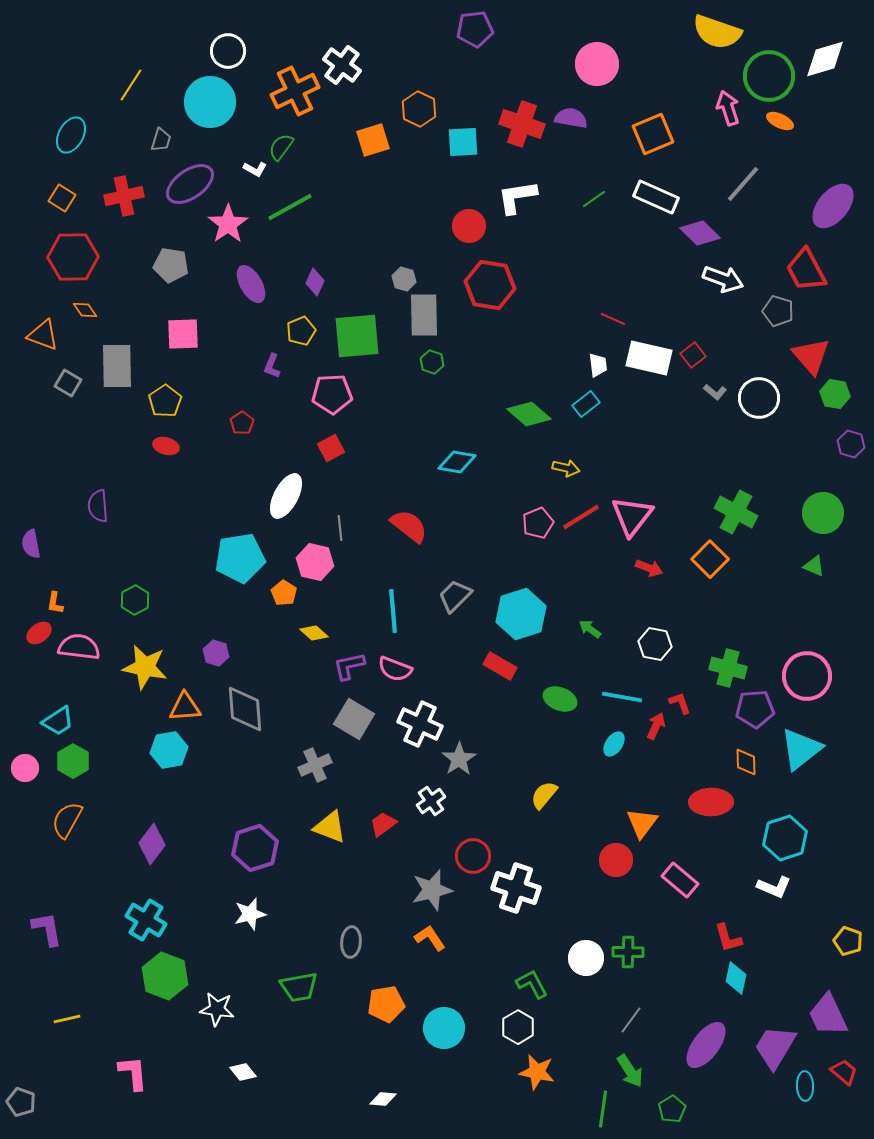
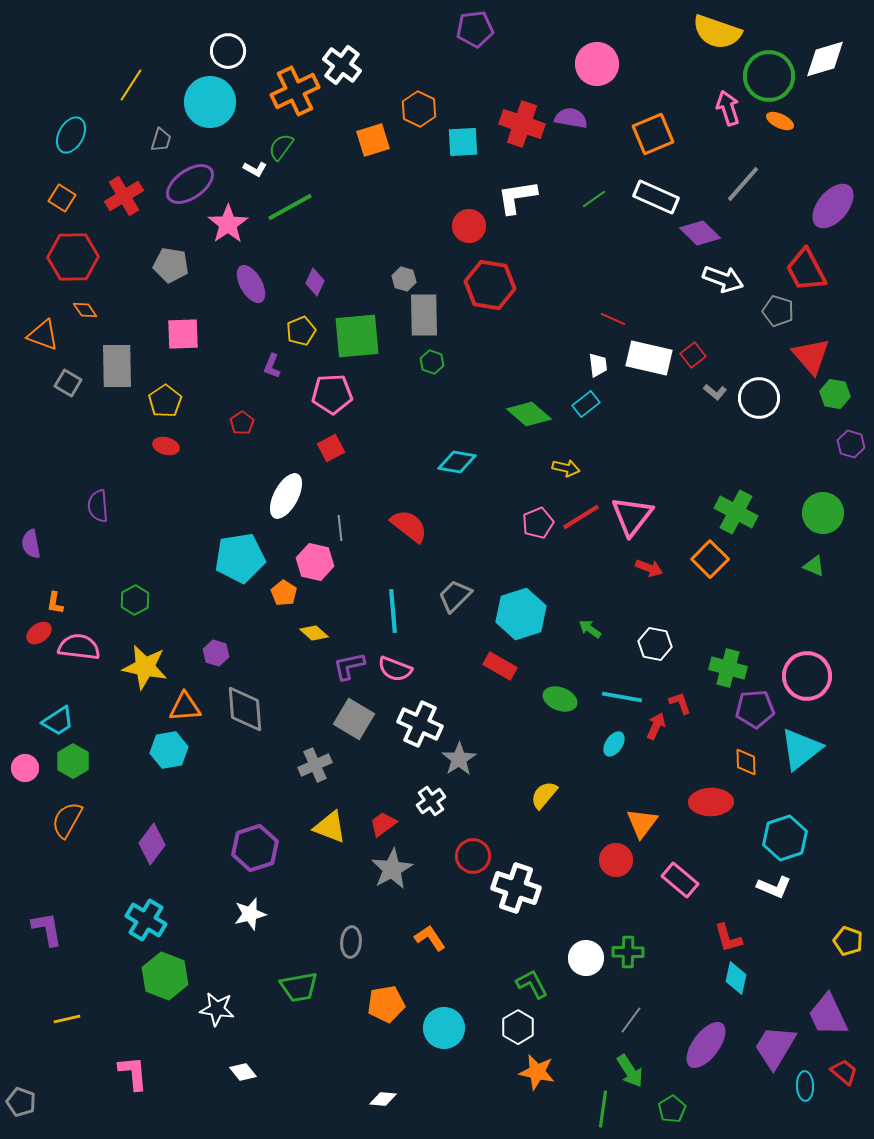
red cross at (124, 196): rotated 18 degrees counterclockwise
gray star at (432, 890): moved 40 px left, 21 px up; rotated 15 degrees counterclockwise
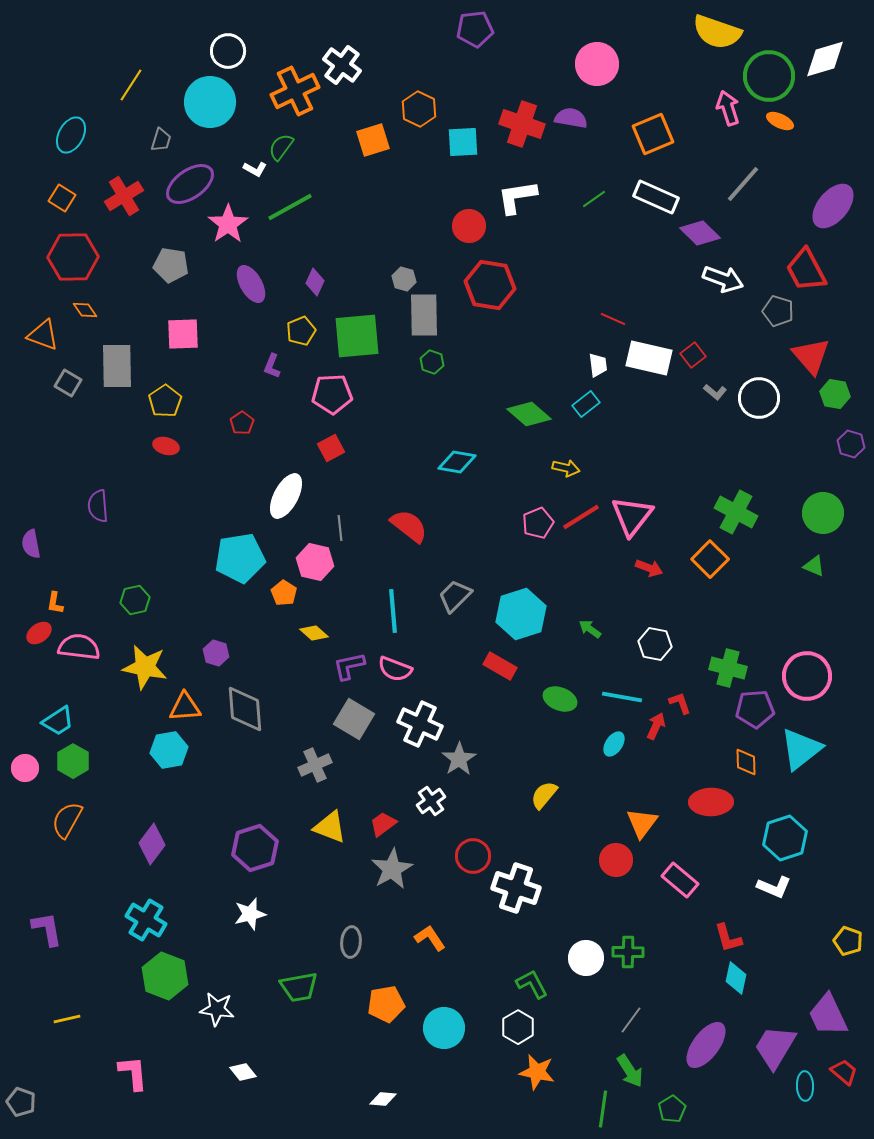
green hexagon at (135, 600): rotated 16 degrees clockwise
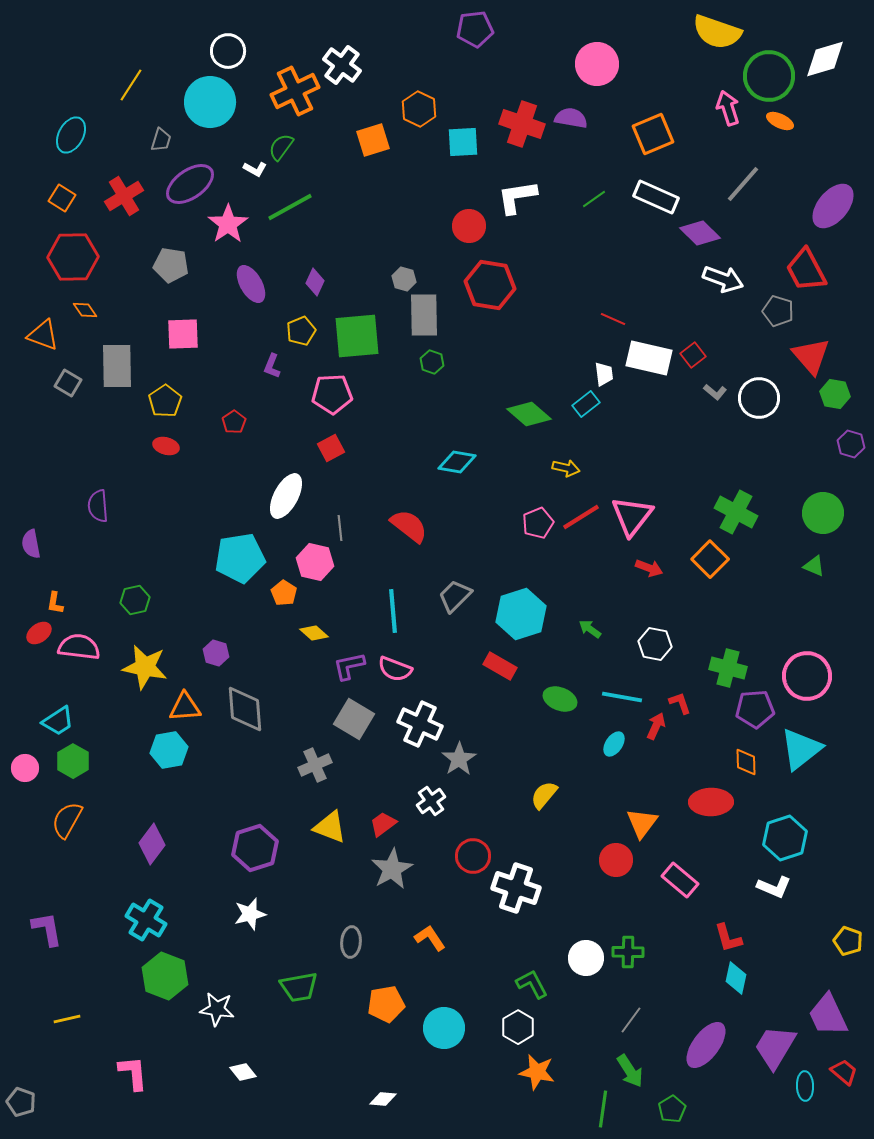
white trapezoid at (598, 365): moved 6 px right, 9 px down
red pentagon at (242, 423): moved 8 px left, 1 px up
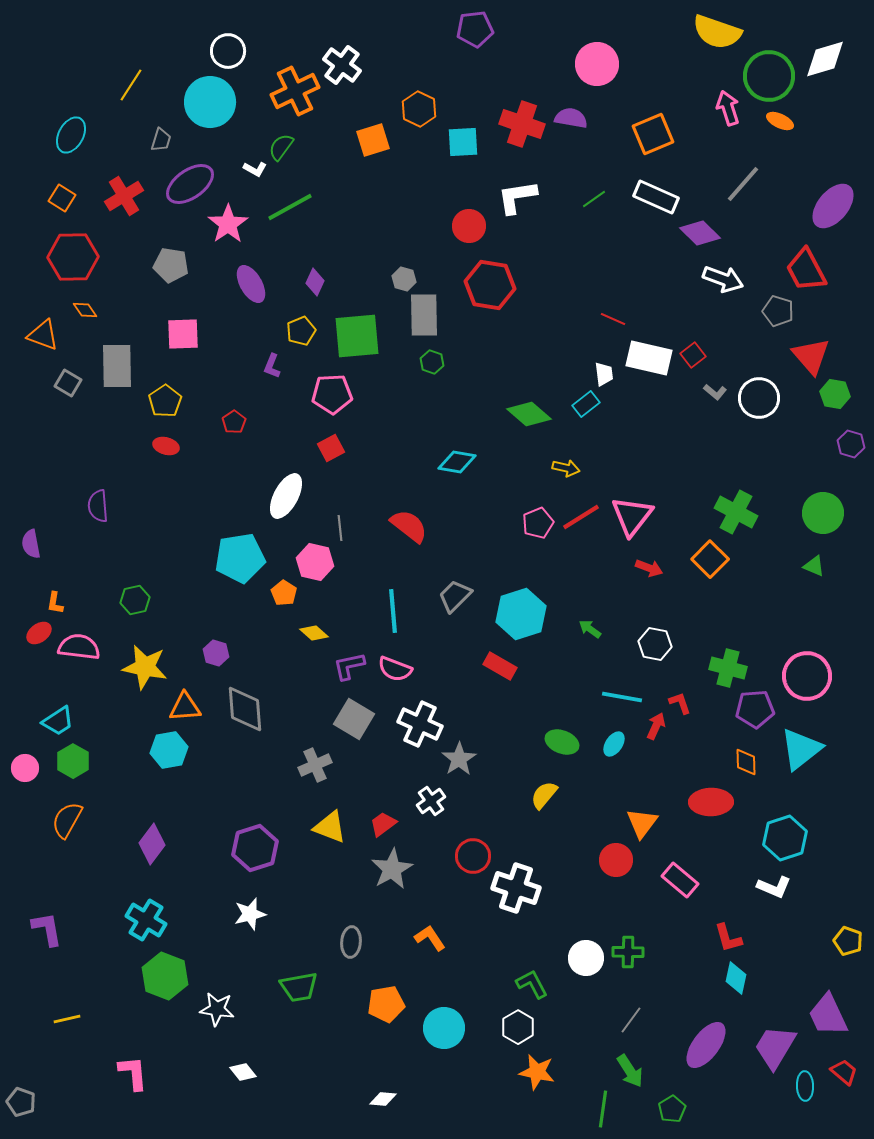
green ellipse at (560, 699): moved 2 px right, 43 px down
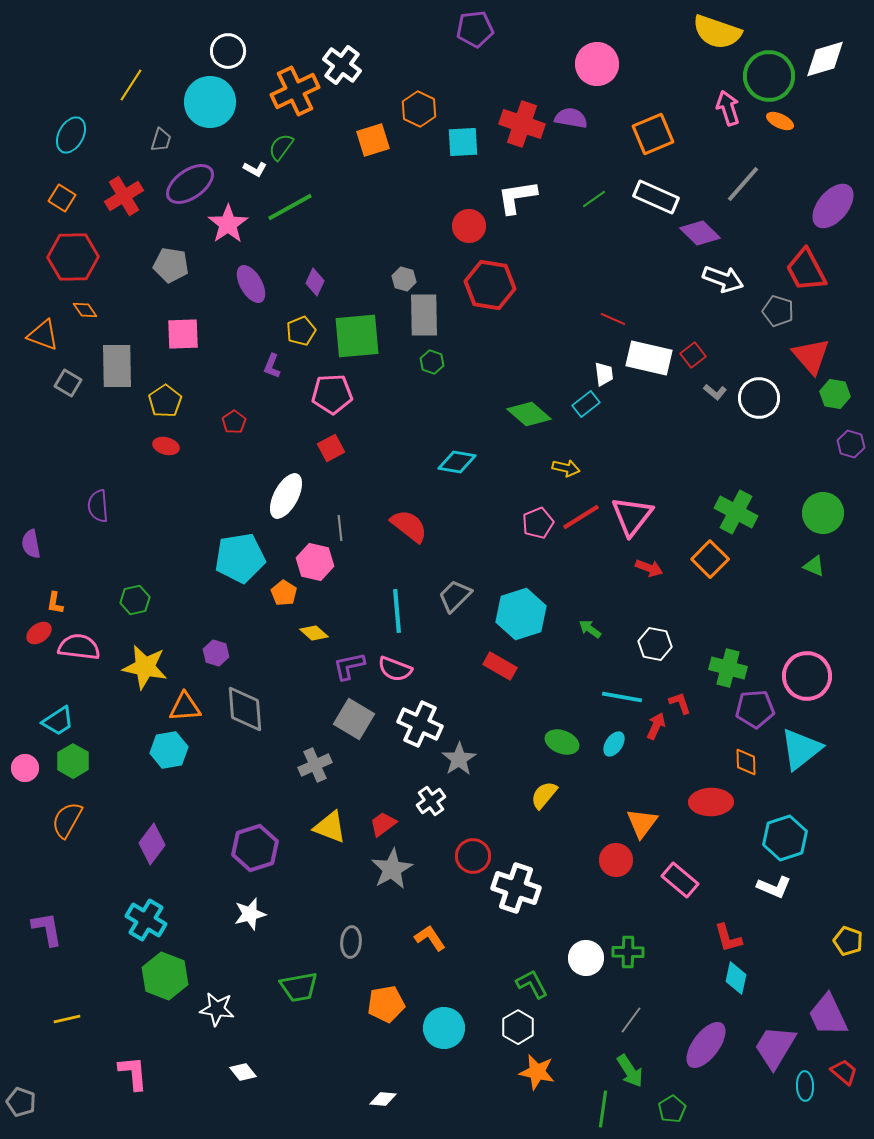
cyan line at (393, 611): moved 4 px right
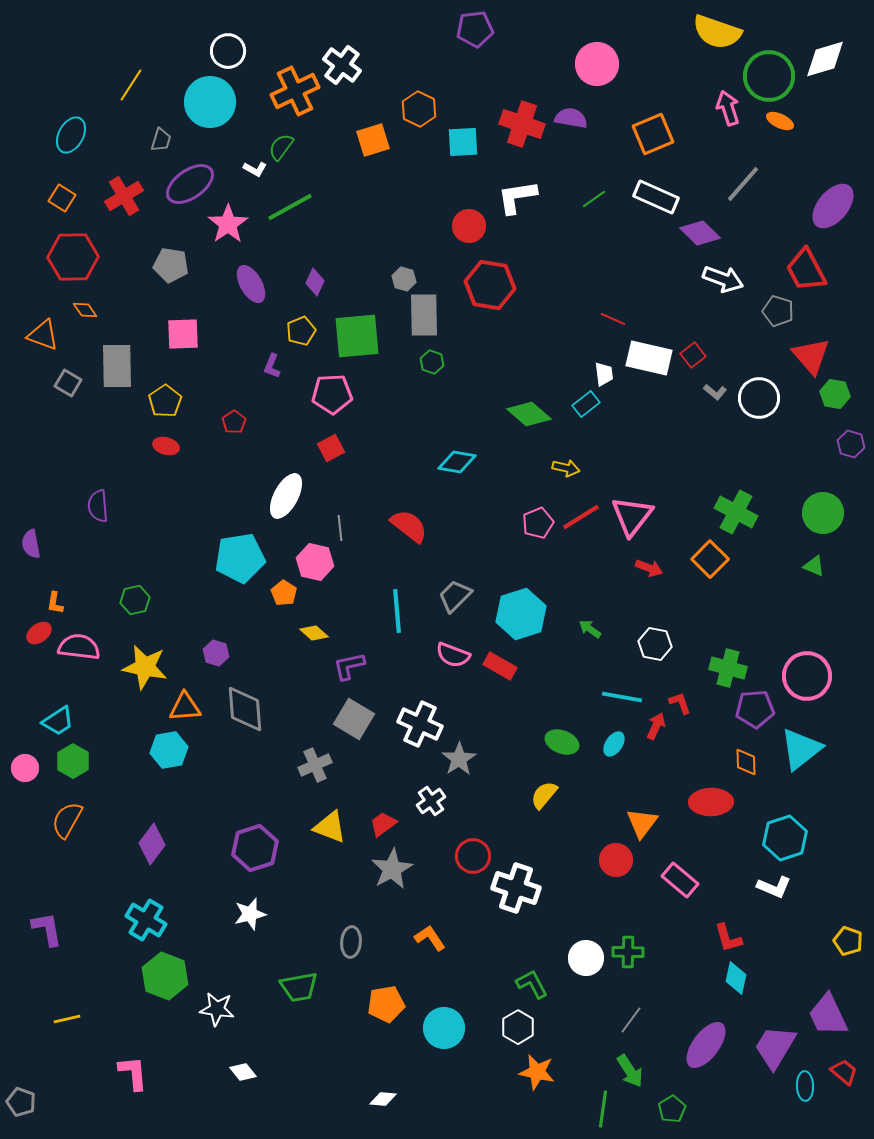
pink semicircle at (395, 669): moved 58 px right, 14 px up
